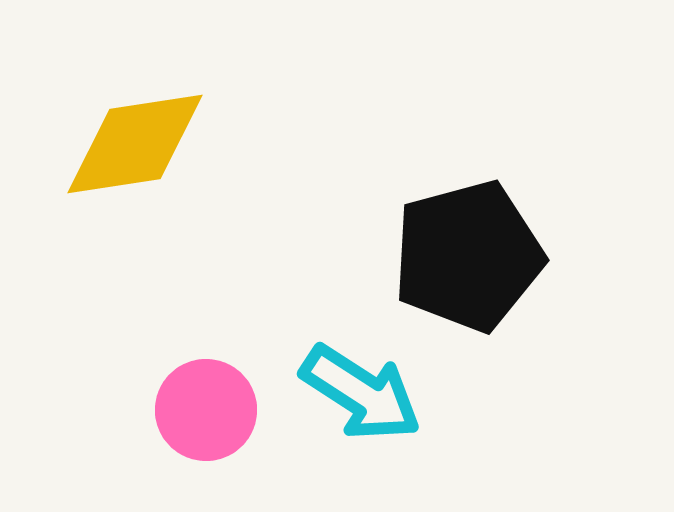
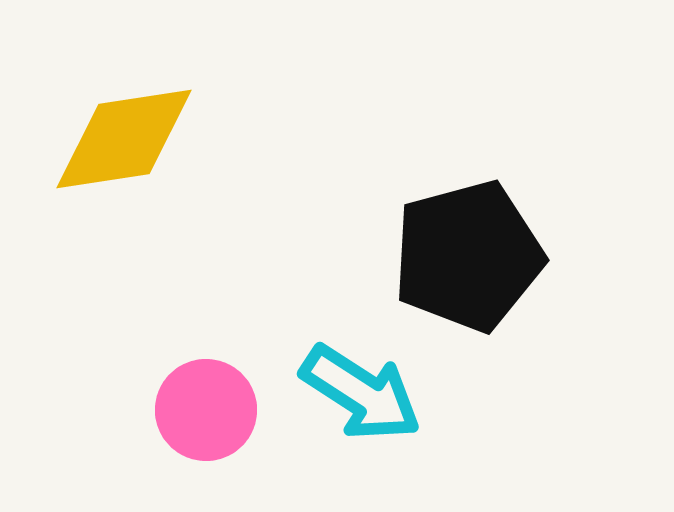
yellow diamond: moved 11 px left, 5 px up
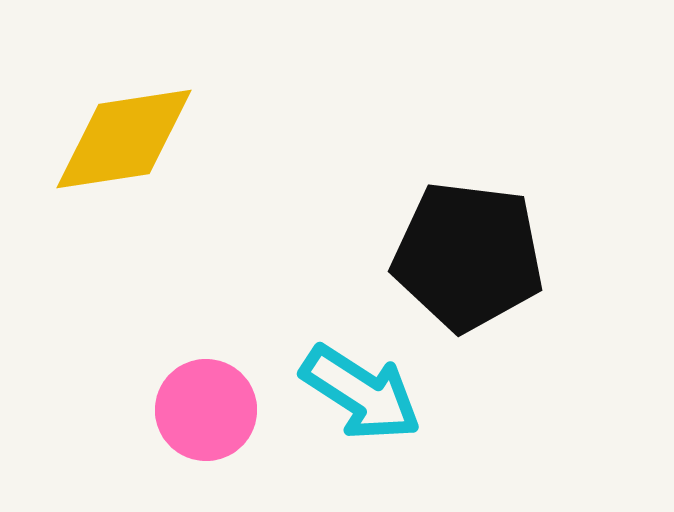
black pentagon: rotated 22 degrees clockwise
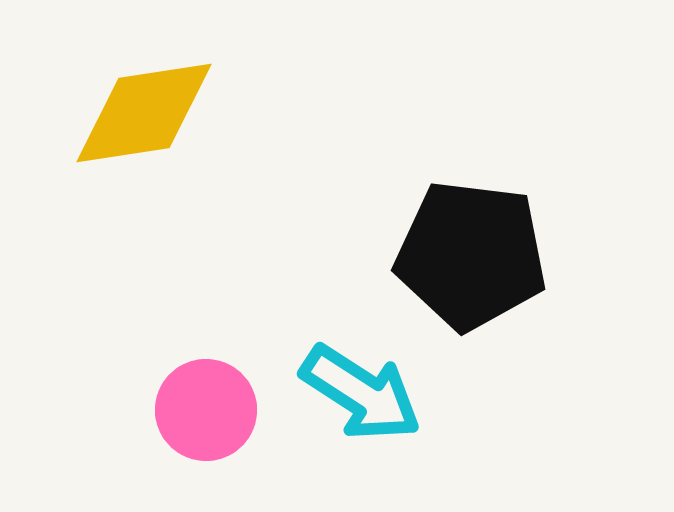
yellow diamond: moved 20 px right, 26 px up
black pentagon: moved 3 px right, 1 px up
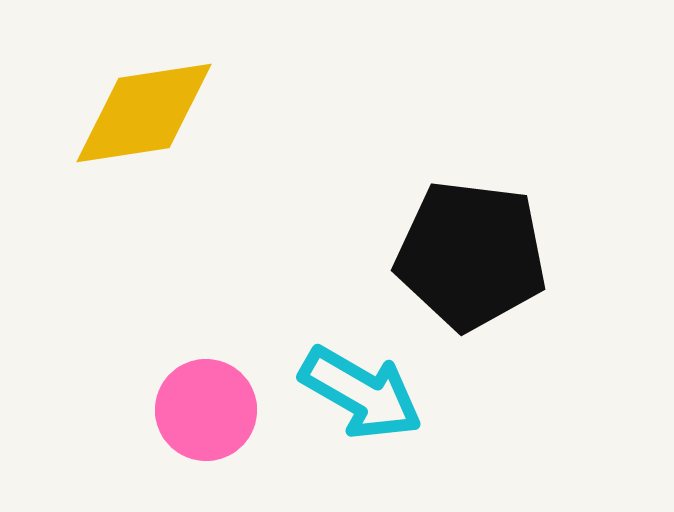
cyan arrow: rotated 3 degrees counterclockwise
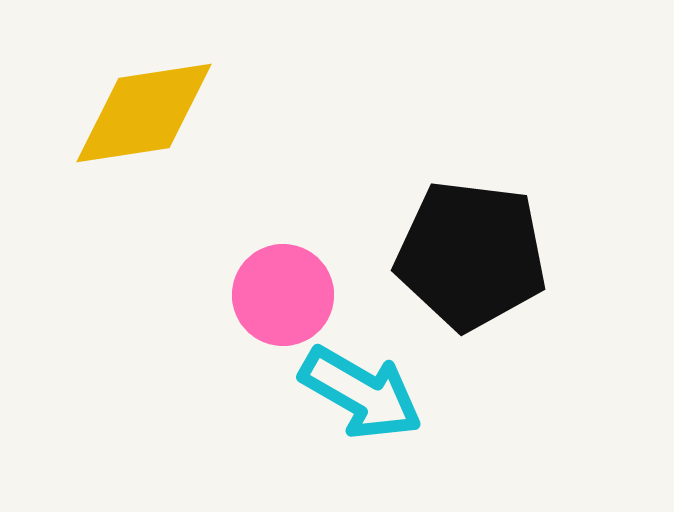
pink circle: moved 77 px right, 115 px up
